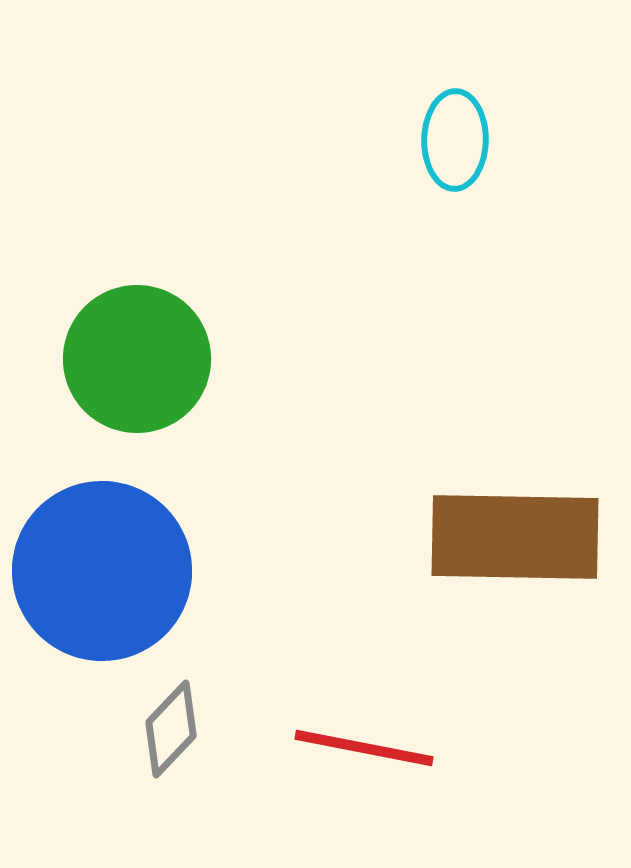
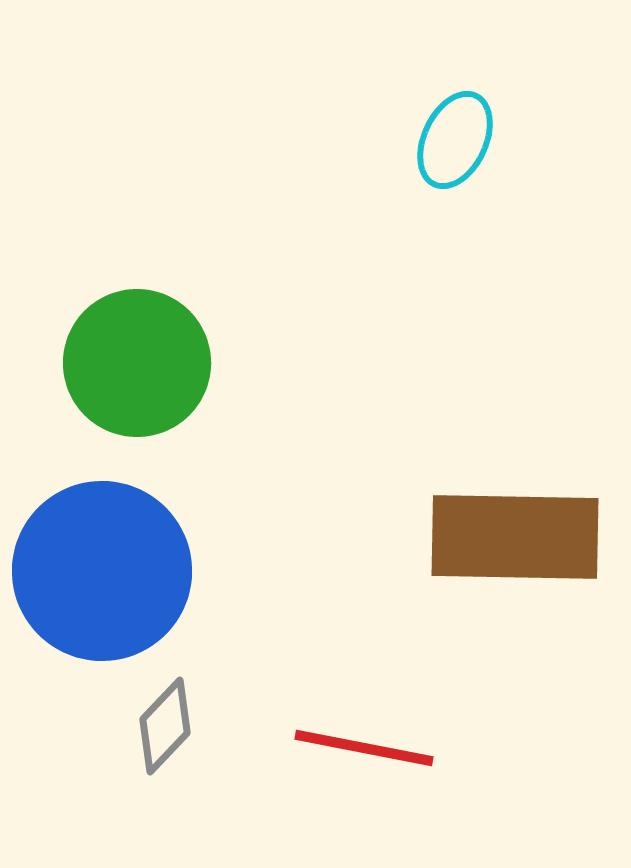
cyan ellipse: rotated 24 degrees clockwise
green circle: moved 4 px down
gray diamond: moved 6 px left, 3 px up
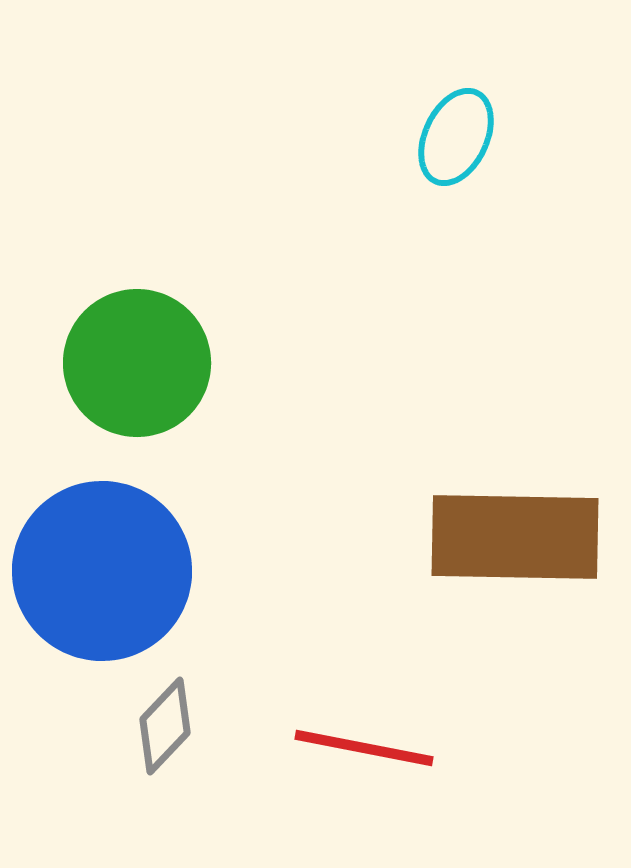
cyan ellipse: moved 1 px right, 3 px up
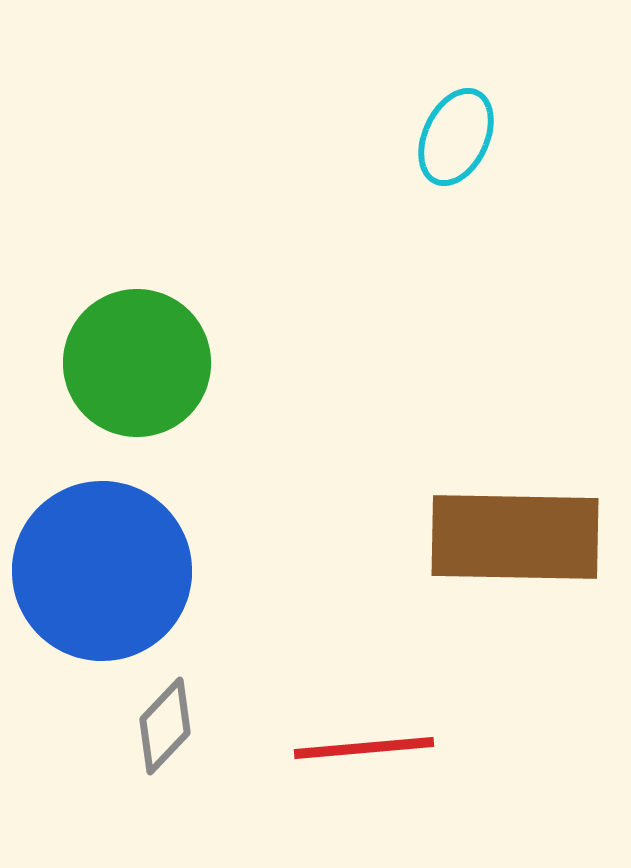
red line: rotated 16 degrees counterclockwise
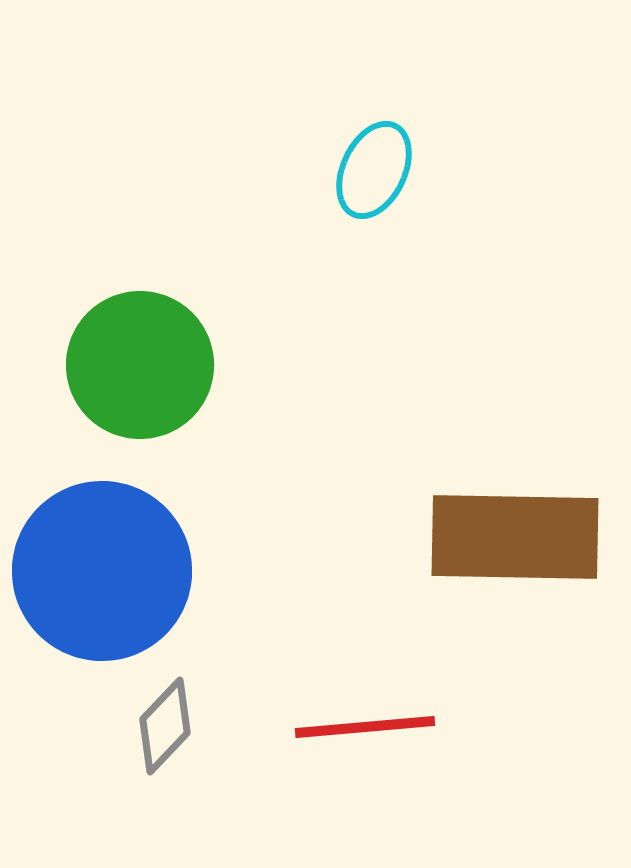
cyan ellipse: moved 82 px left, 33 px down
green circle: moved 3 px right, 2 px down
red line: moved 1 px right, 21 px up
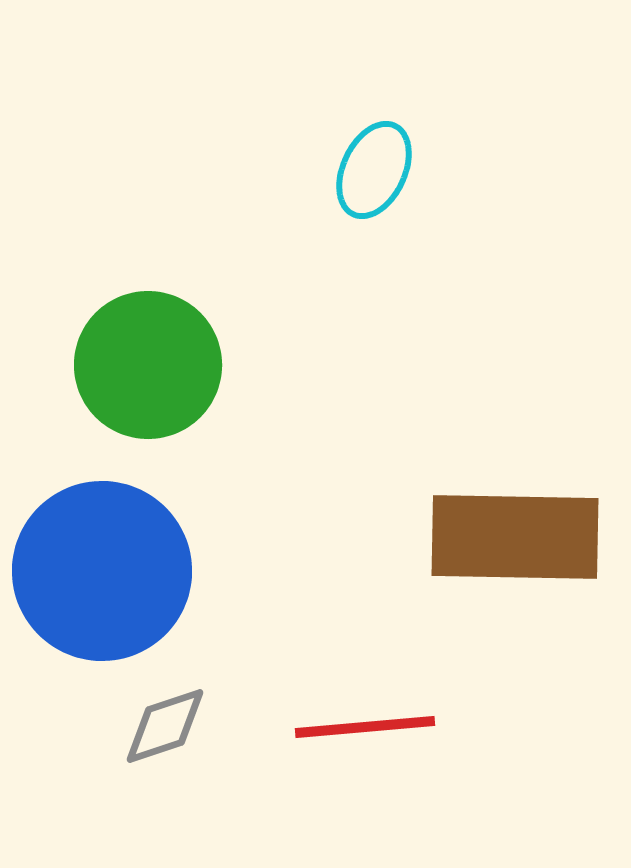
green circle: moved 8 px right
gray diamond: rotated 28 degrees clockwise
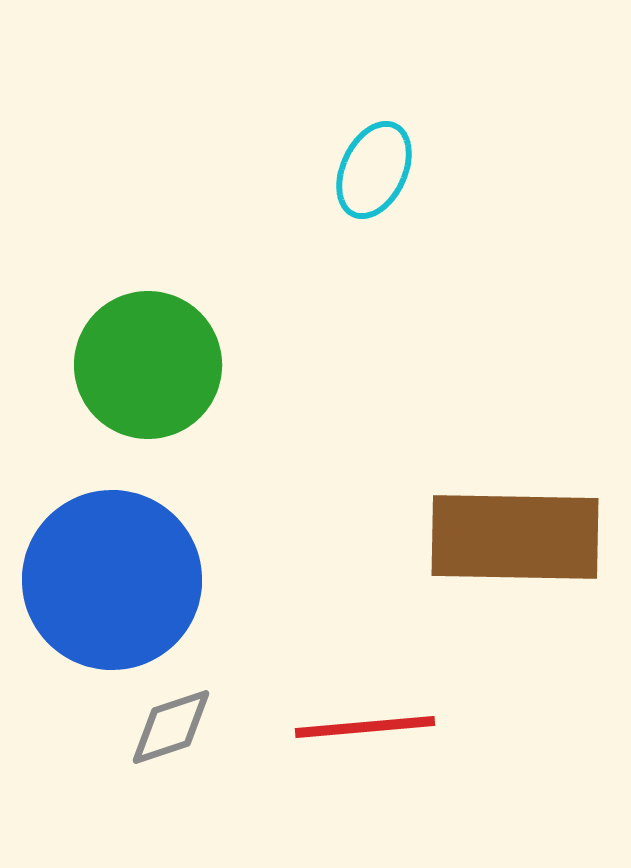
blue circle: moved 10 px right, 9 px down
gray diamond: moved 6 px right, 1 px down
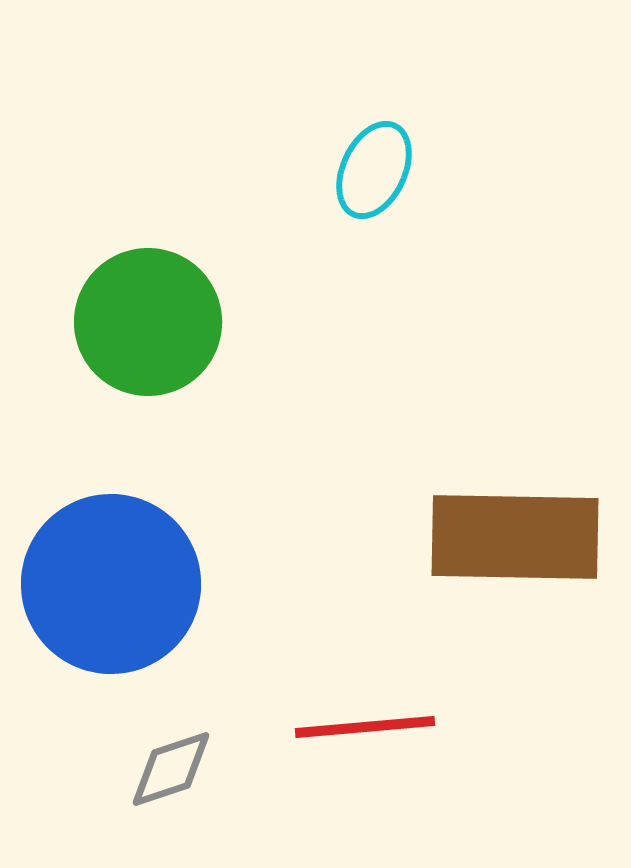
green circle: moved 43 px up
blue circle: moved 1 px left, 4 px down
gray diamond: moved 42 px down
